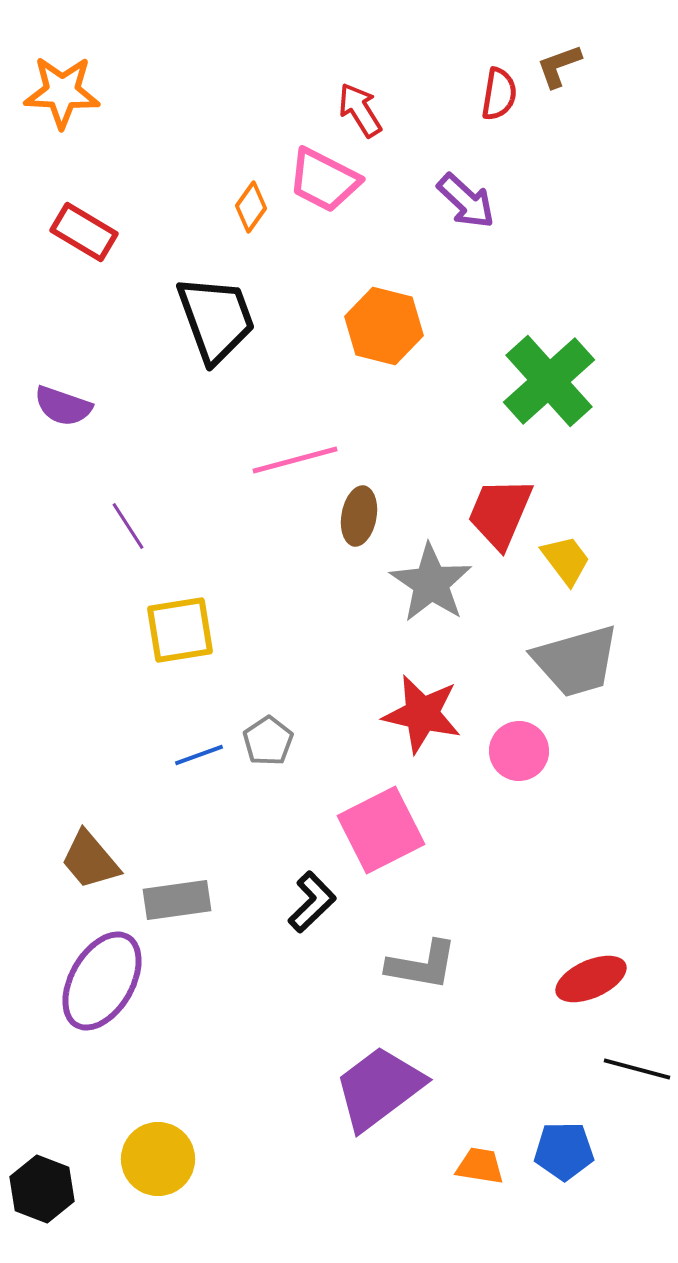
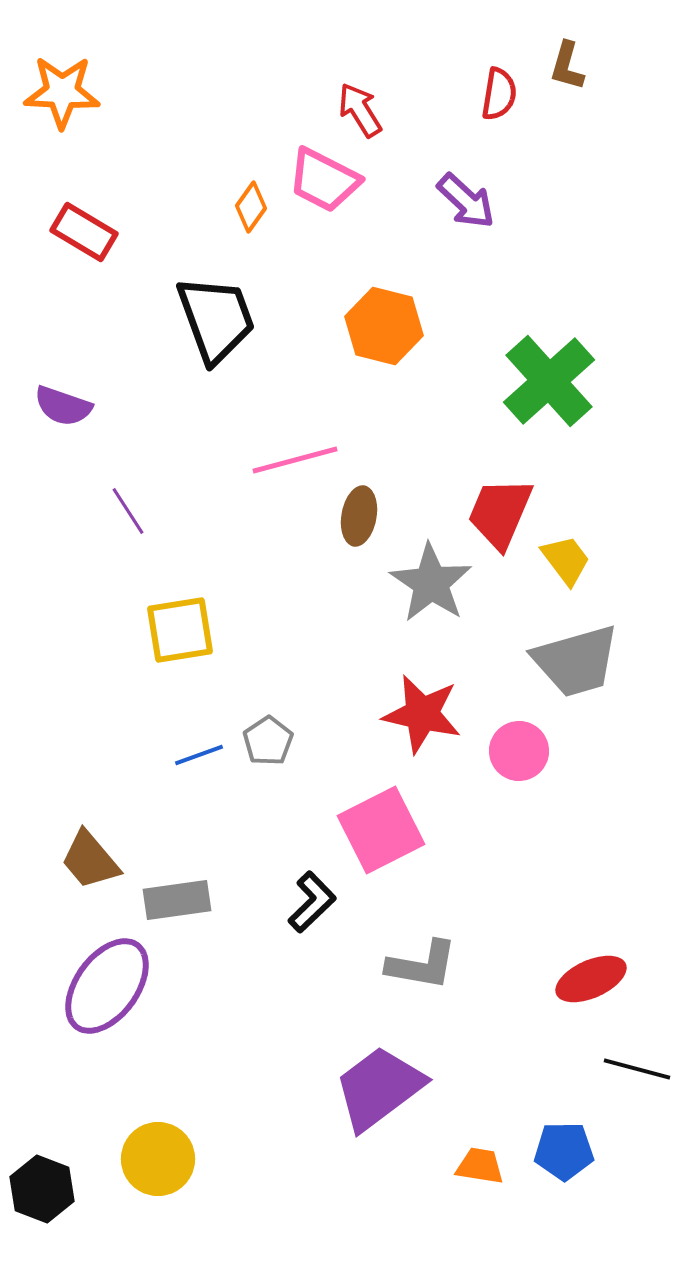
brown L-shape: moved 8 px right; rotated 54 degrees counterclockwise
purple line: moved 15 px up
purple ellipse: moved 5 px right, 5 px down; rotated 6 degrees clockwise
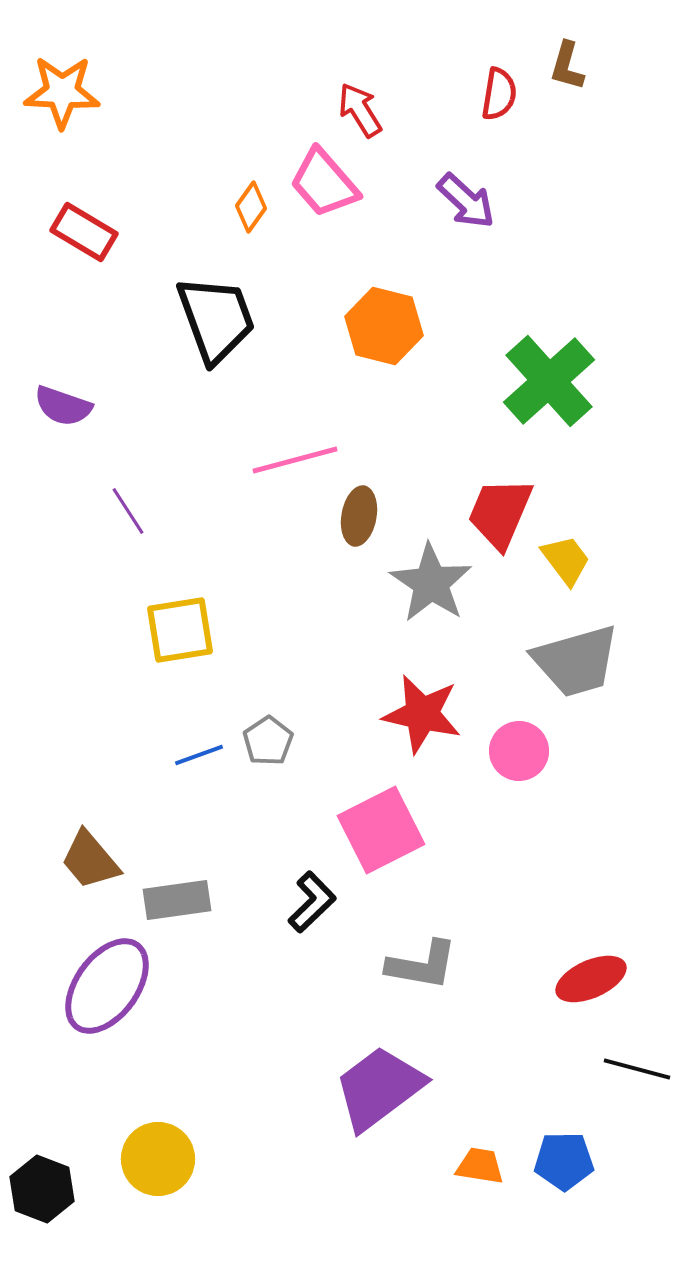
pink trapezoid: moved 3 px down; rotated 22 degrees clockwise
blue pentagon: moved 10 px down
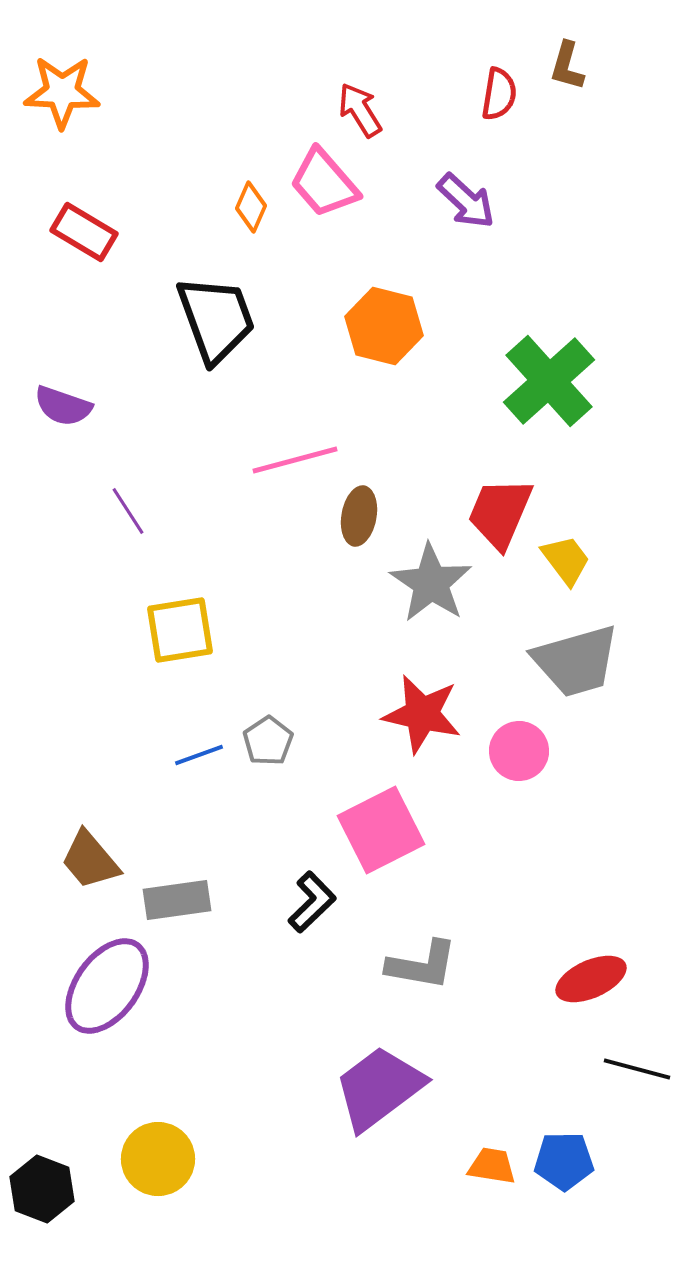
orange diamond: rotated 12 degrees counterclockwise
orange trapezoid: moved 12 px right
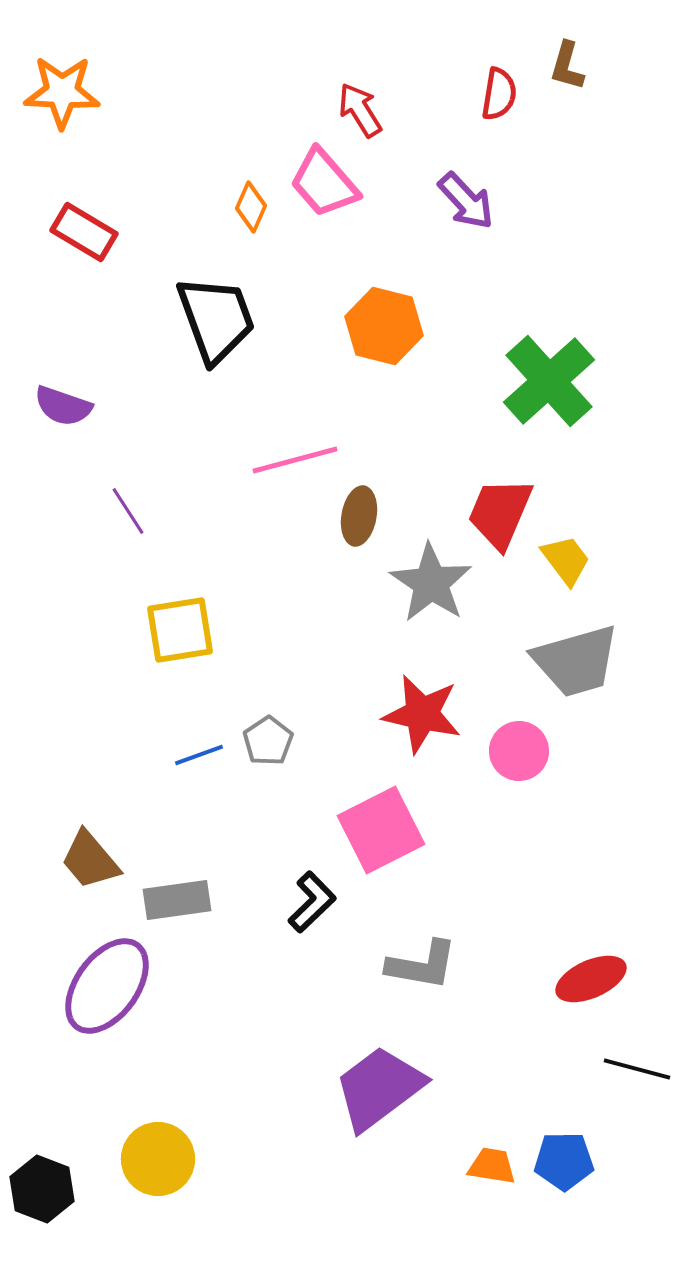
purple arrow: rotated 4 degrees clockwise
